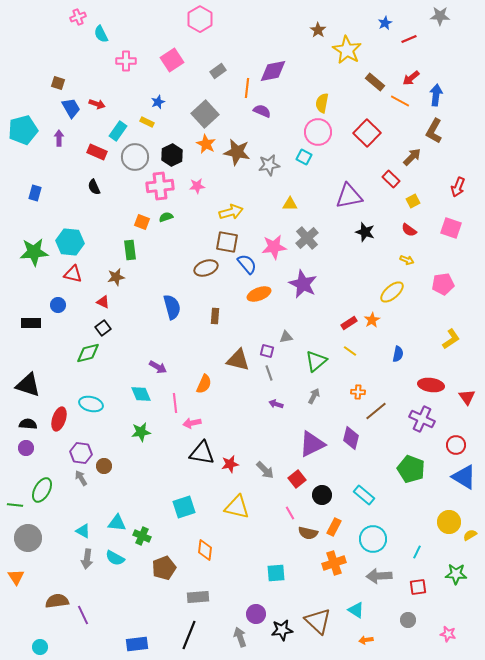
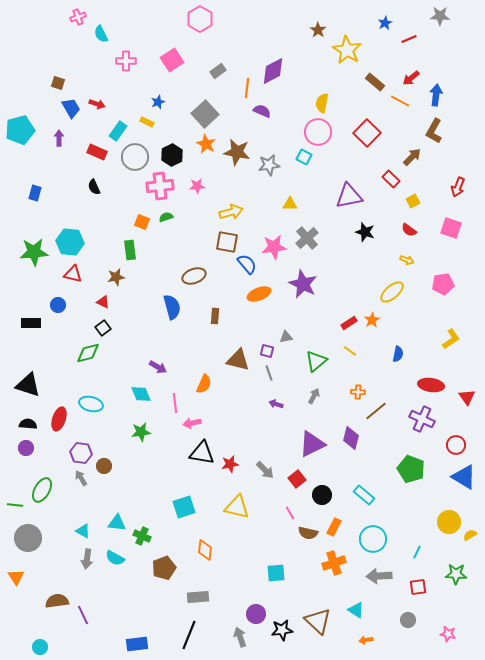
purple diamond at (273, 71): rotated 16 degrees counterclockwise
cyan pentagon at (23, 130): moved 3 px left
brown ellipse at (206, 268): moved 12 px left, 8 px down
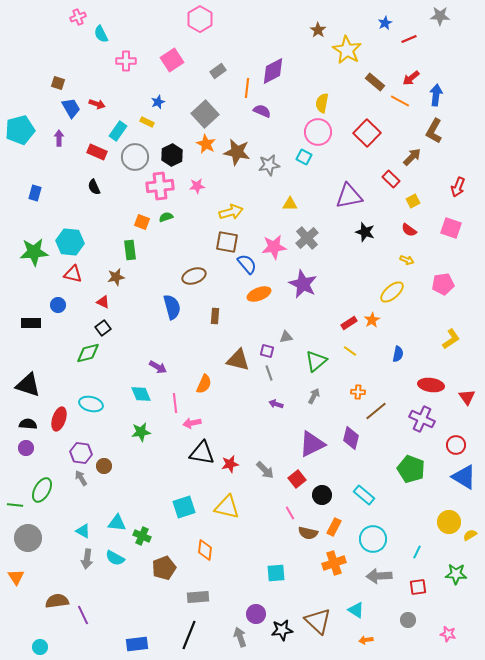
yellow triangle at (237, 507): moved 10 px left
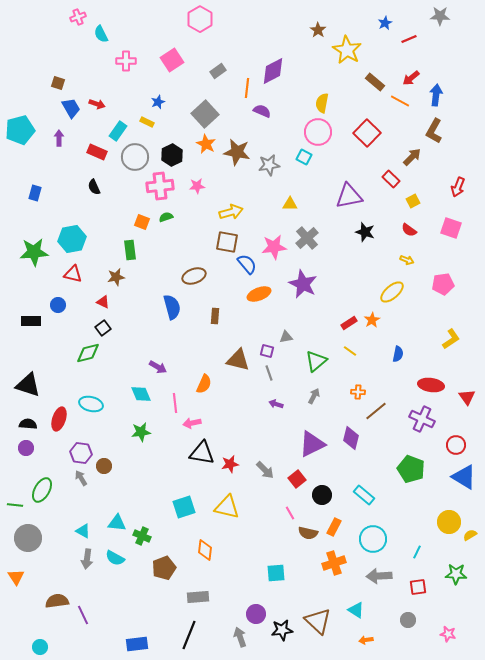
cyan hexagon at (70, 242): moved 2 px right, 3 px up; rotated 16 degrees counterclockwise
black rectangle at (31, 323): moved 2 px up
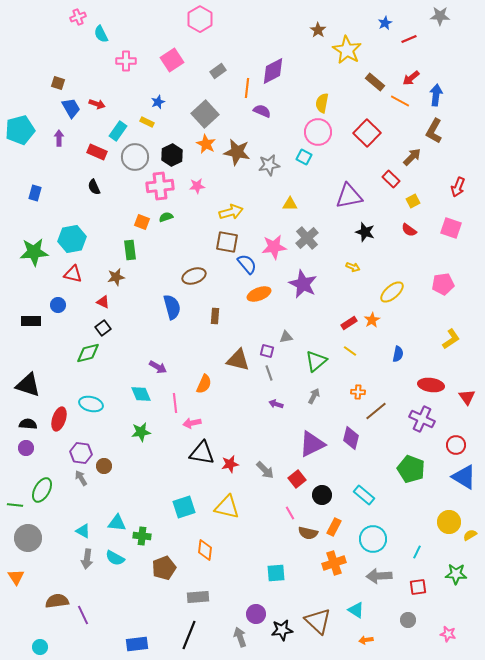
yellow arrow at (407, 260): moved 54 px left, 7 px down
green cross at (142, 536): rotated 18 degrees counterclockwise
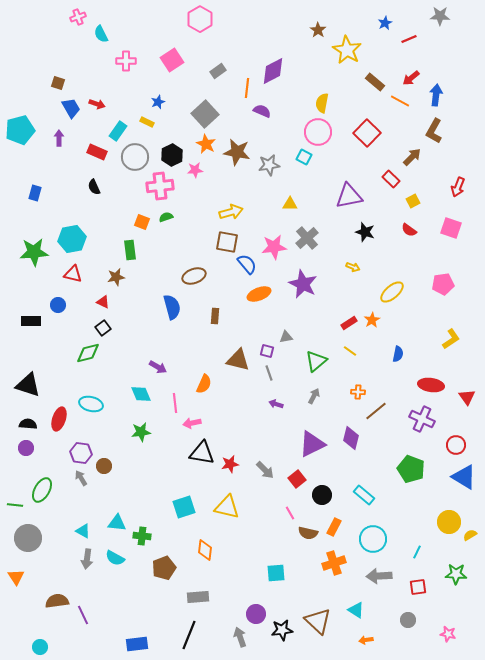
pink star at (197, 186): moved 2 px left, 16 px up
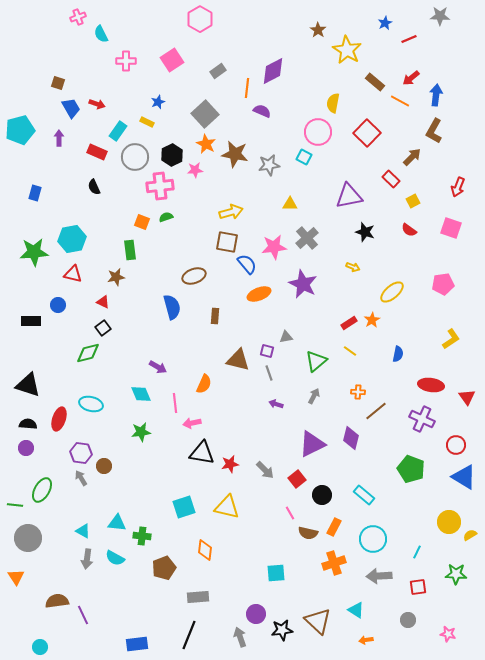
yellow semicircle at (322, 103): moved 11 px right
brown star at (237, 152): moved 2 px left, 2 px down
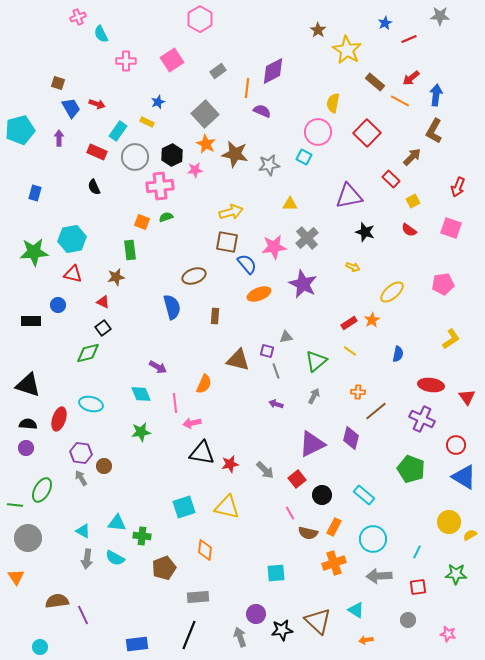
gray line at (269, 373): moved 7 px right, 2 px up
